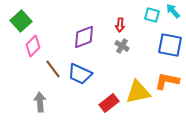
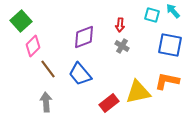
brown line: moved 5 px left
blue trapezoid: rotated 25 degrees clockwise
gray arrow: moved 6 px right
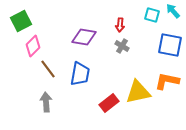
green square: rotated 15 degrees clockwise
purple diamond: rotated 30 degrees clockwise
blue trapezoid: rotated 130 degrees counterclockwise
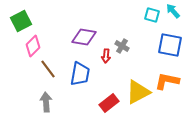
red arrow: moved 14 px left, 31 px down
yellow triangle: rotated 16 degrees counterclockwise
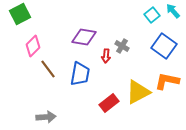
cyan square: rotated 35 degrees clockwise
green square: moved 1 px left, 7 px up
blue square: moved 6 px left, 1 px down; rotated 25 degrees clockwise
gray arrow: moved 15 px down; rotated 90 degrees clockwise
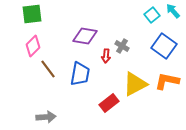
green square: moved 12 px right; rotated 20 degrees clockwise
purple diamond: moved 1 px right, 1 px up
yellow triangle: moved 3 px left, 8 px up
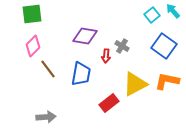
blue trapezoid: moved 1 px right
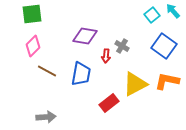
brown line: moved 1 px left, 2 px down; rotated 24 degrees counterclockwise
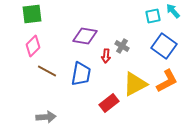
cyan square: moved 1 px right, 1 px down; rotated 28 degrees clockwise
orange L-shape: rotated 140 degrees clockwise
